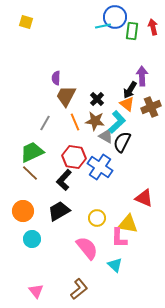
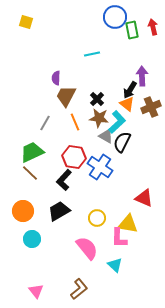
cyan line: moved 11 px left, 28 px down
green rectangle: moved 1 px up; rotated 18 degrees counterclockwise
brown star: moved 4 px right, 3 px up
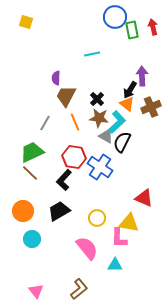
yellow triangle: moved 1 px right, 1 px up
cyan triangle: rotated 42 degrees counterclockwise
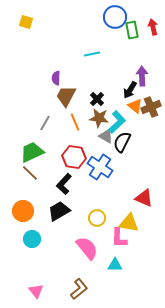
orange triangle: moved 8 px right, 2 px down
black L-shape: moved 4 px down
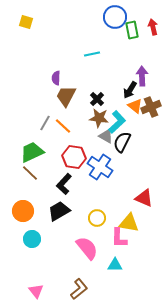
orange line: moved 12 px left, 4 px down; rotated 24 degrees counterclockwise
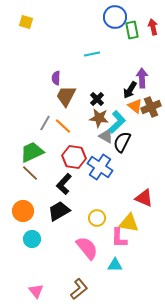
purple arrow: moved 2 px down
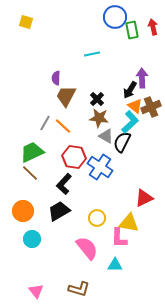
cyan L-shape: moved 13 px right
red triangle: rotated 48 degrees counterclockwise
brown L-shape: rotated 55 degrees clockwise
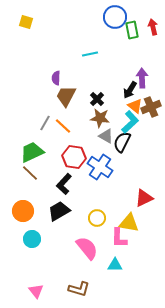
cyan line: moved 2 px left
brown star: moved 1 px right
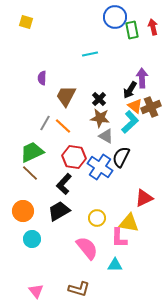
purple semicircle: moved 14 px left
black cross: moved 2 px right
black semicircle: moved 1 px left, 15 px down
